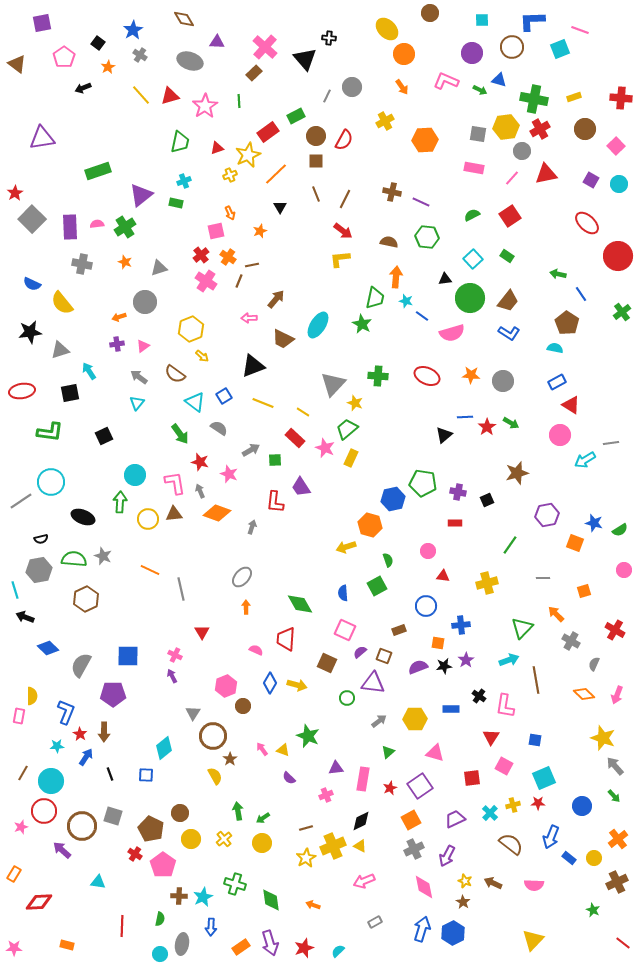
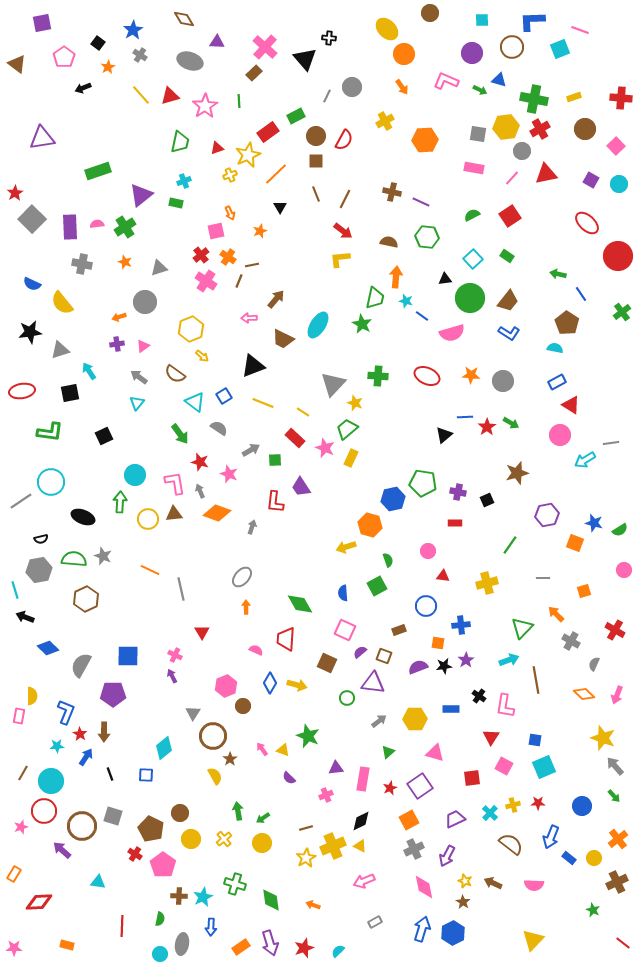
cyan square at (544, 778): moved 11 px up
orange square at (411, 820): moved 2 px left
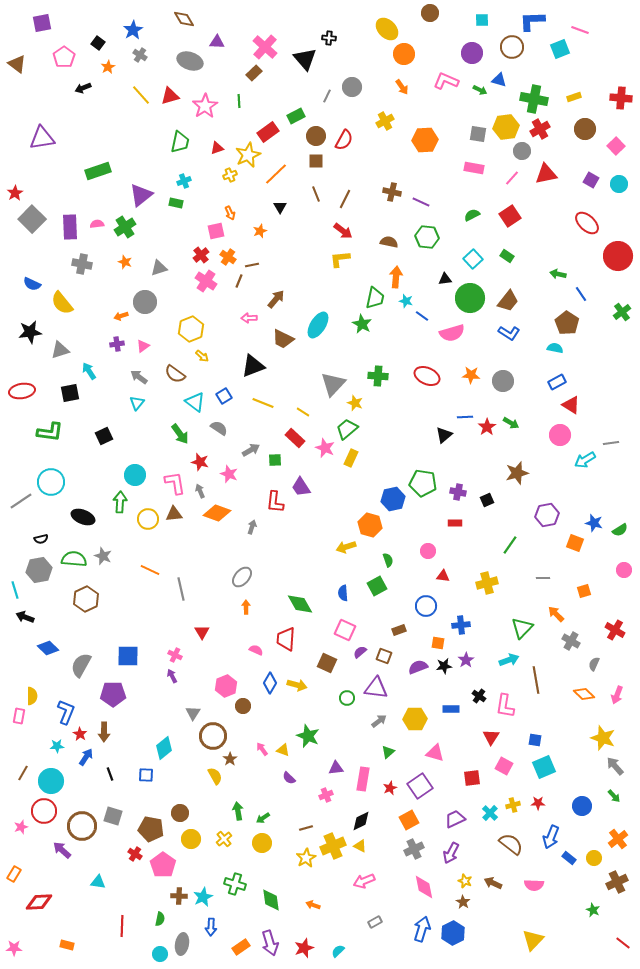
orange arrow at (119, 317): moved 2 px right, 1 px up
purple triangle at (373, 683): moved 3 px right, 5 px down
brown pentagon at (151, 829): rotated 15 degrees counterclockwise
purple arrow at (447, 856): moved 4 px right, 3 px up
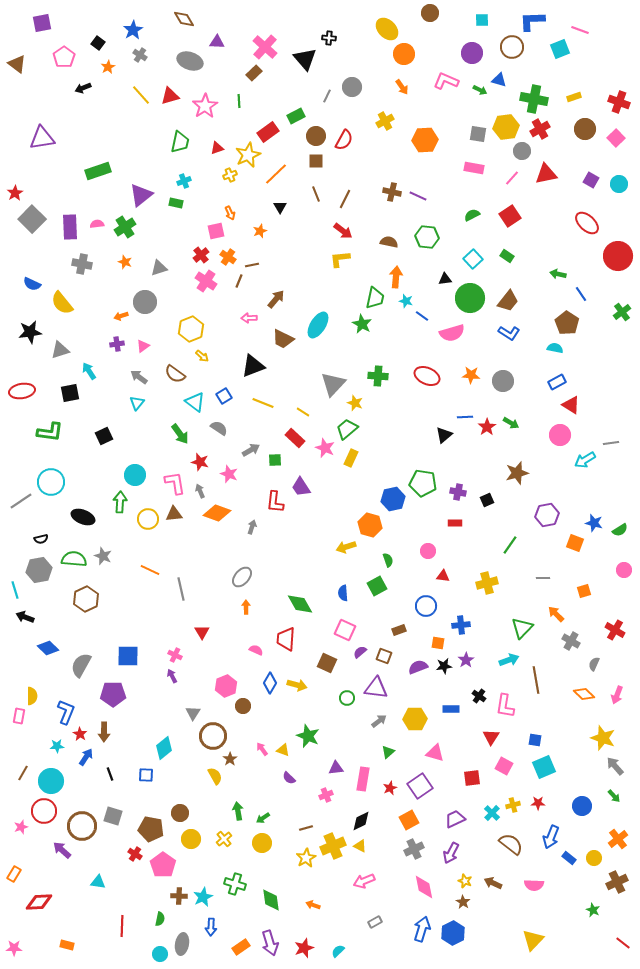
red cross at (621, 98): moved 2 px left, 4 px down; rotated 15 degrees clockwise
pink square at (616, 146): moved 8 px up
purple line at (421, 202): moved 3 px left, 6 px up
cyan cross at (490, 813): moved 2 px right
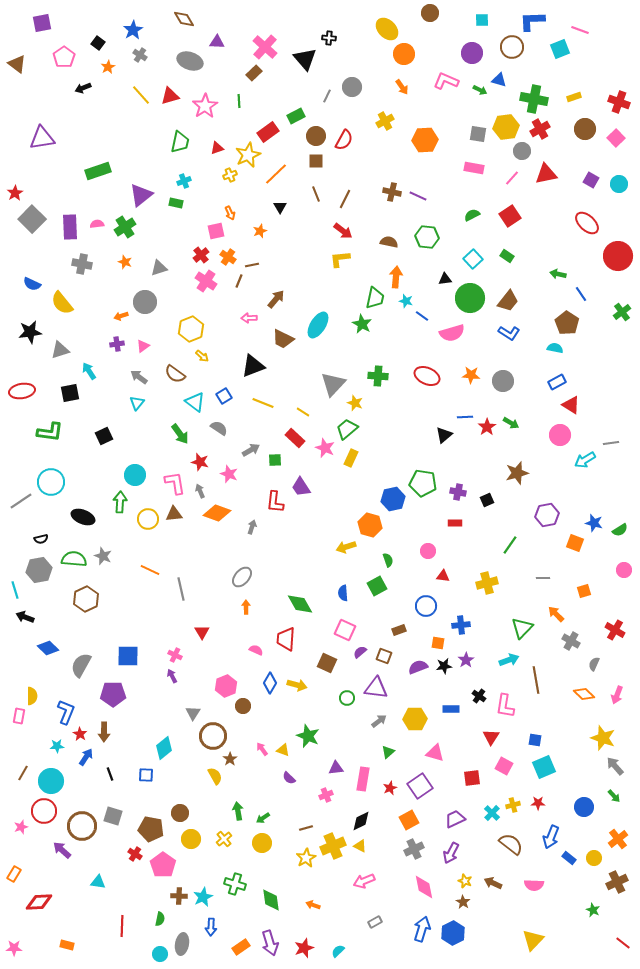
blue circle at (582, 806): moved 2 px right, 1 px down
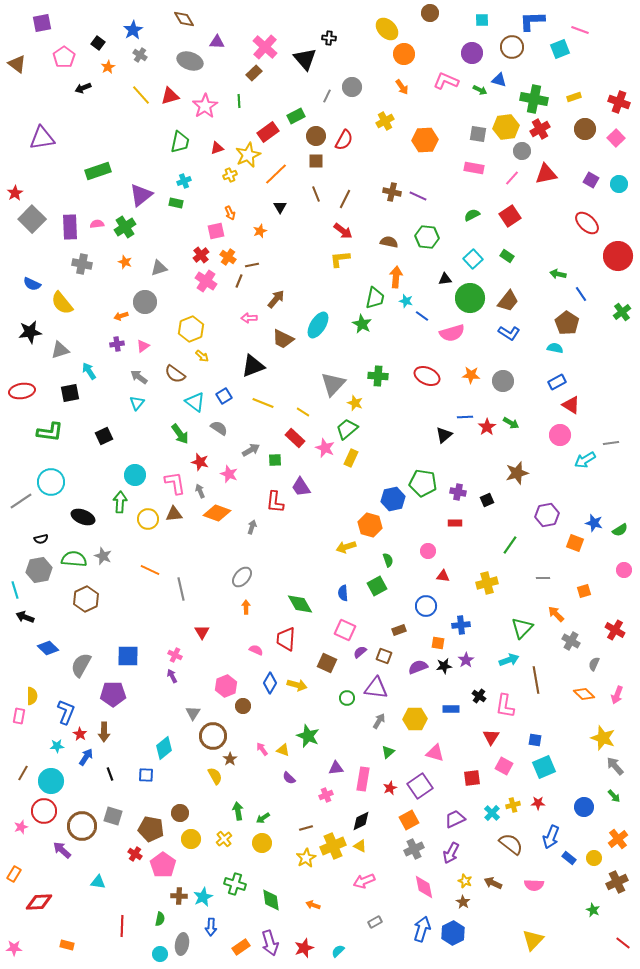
gray arrow at (379, 721): rotated 21 degrees counterclockwise
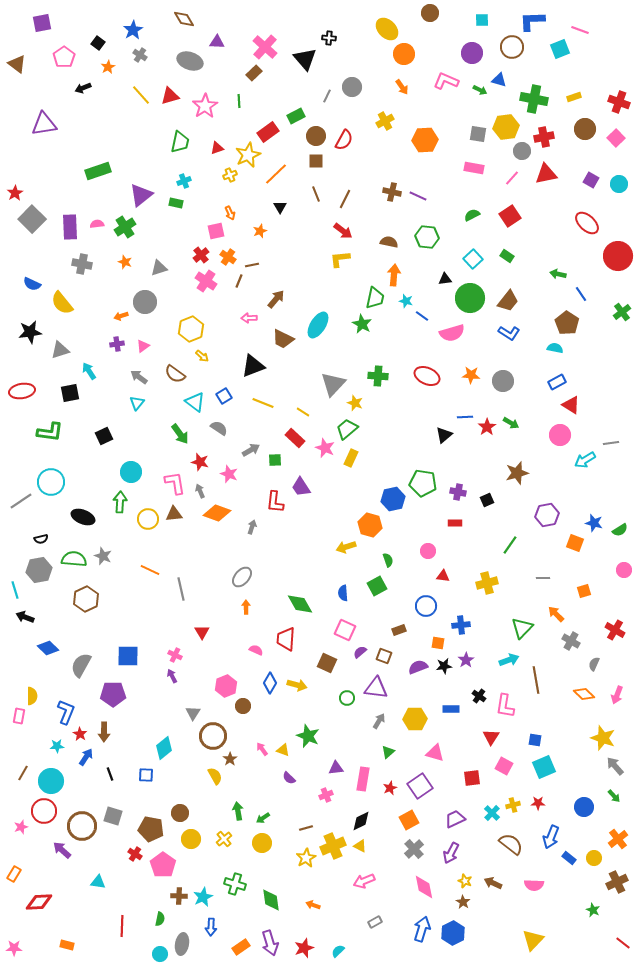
red cross at (540, 129): moved 4 px right, 8 px down; rotated 18 degrees clockwise
purple triangle at (42, 138): moved 2 px right, 14 px up
orange arrow at (396, 277): moved 2 px left, 2 px up
cyan circle at (135, 475): moved 4 px left, 3 px up
gray cross at (414, 849): rotated 18 degrees counterclockwise
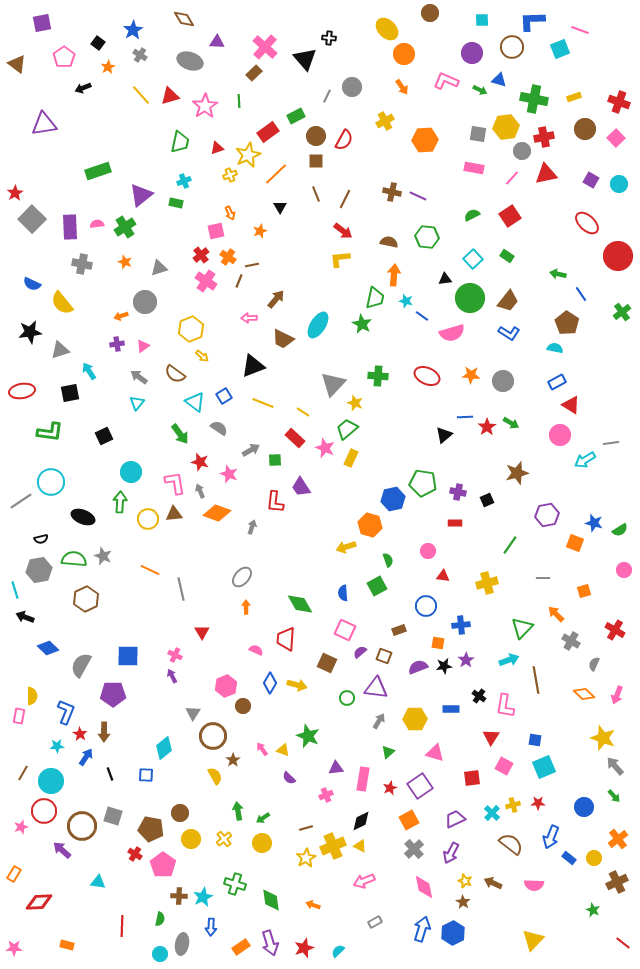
brown star at (230, 759): moved 3 px right, 1 px down
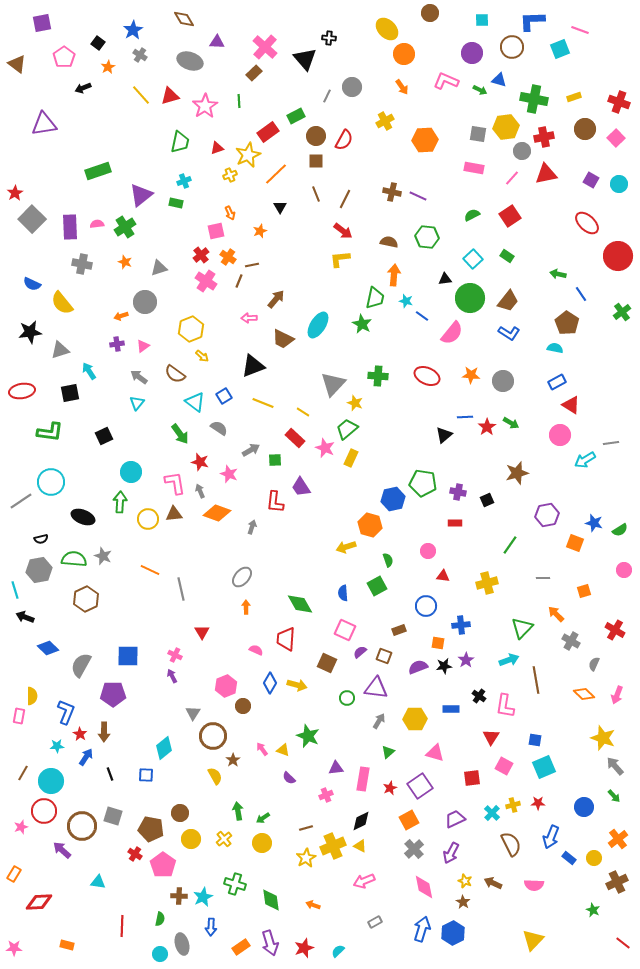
pink semicircle at (452, 333): rotated 35 degrees counterclockwise
brown semicircle at (511, 844): rotated 25 degrees clockwise
gray ellipse at (182, 944): rotated 25 degrees counterclockwise
